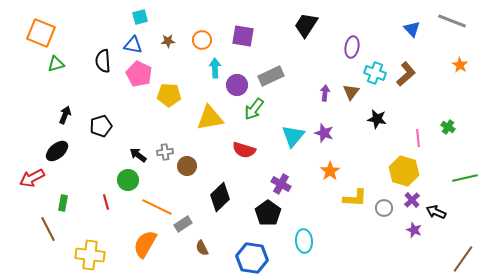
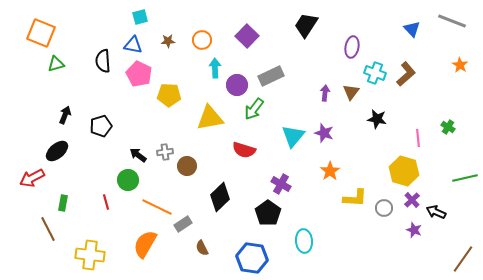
purple square at (243, 36): moved 4 px right; rotated 35 degrees clockwise
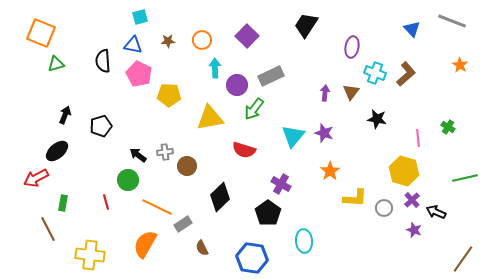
red arrow at (32, 178): moved 4 px right
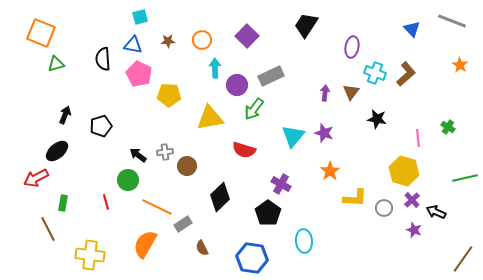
black semicircle at (103, 61): moved 2 px up
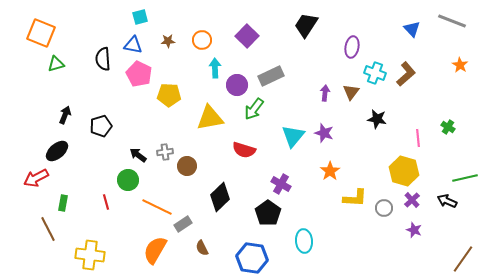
black arrow at (436, 212): moved 11 px right, 11 px up
orange semicircle at (145, 244): moved 10 px right, 6 px down
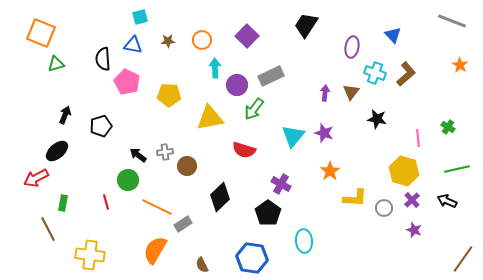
blue triangle at (412, 29): moved 19 px left, 6 px down
pink pentagon at (139, 74): moved 12 px left, 8 px down
green line at (465, 178): moved 8 px left, 9 px up
brown semicircle at (202, 248): moved 17 px down
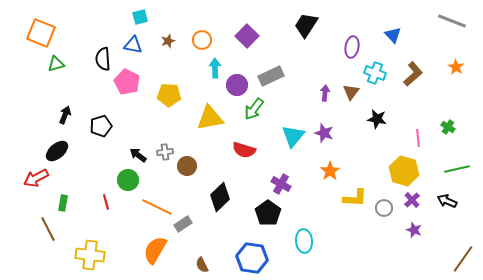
brown star at (168, 41): rotated 16 degrees counterclockwise
orange star at (460, 65): moved 4 px left, 2 px down
brown L-shape at (406, 74): moved 7 px right
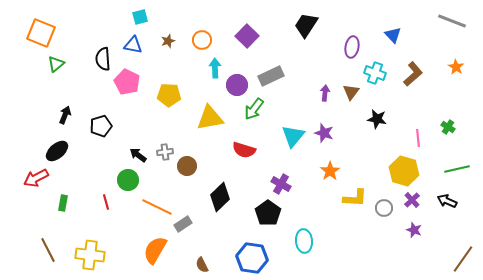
green triangle at (56, 64): rotated 24 degrees counterclockwise
brown line at (48, 229): moved 21 px down
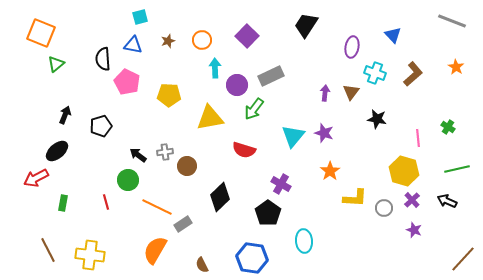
brown line at (463, 259): rotated 8 degrees clockwise
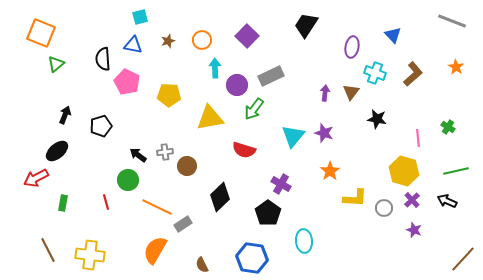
green line at (457, 169): moved 1 px left, 2 px down
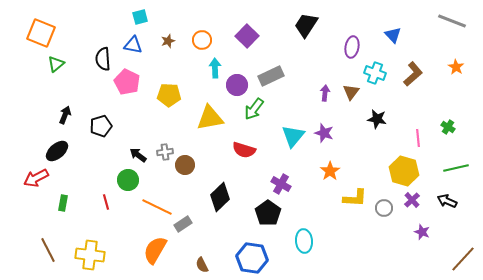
brown circle at (187, 166): moved 2 px left, 1 px up
green line at (456, 171): moved 3 px up
purple star at (414, 230): moved 8 px right, 2 px down
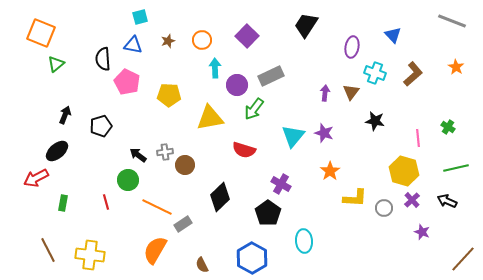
black star at (377, 119): moved 2 px left, 2 px down
blue hexagon at (252, 258): rotated 20 degrees clockwise
